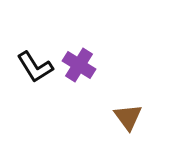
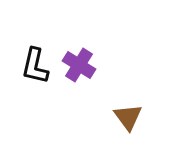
black L-shape: moved 1 px up; rotated 45 degrees clockwise
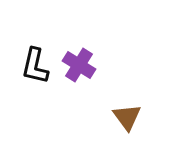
brown triangle: moved 1 px left
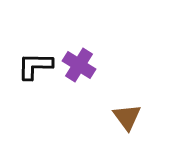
black L-shape: rotated 78 degrees clockwise
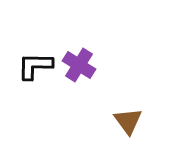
brown triangle: moved 1 px right, 4 px down
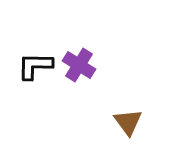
brown triangle: moved 1 px down
